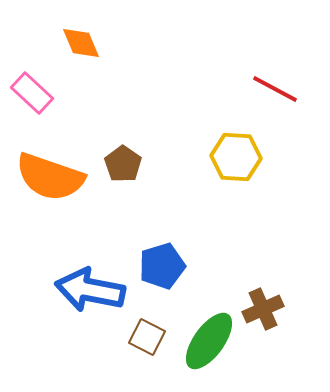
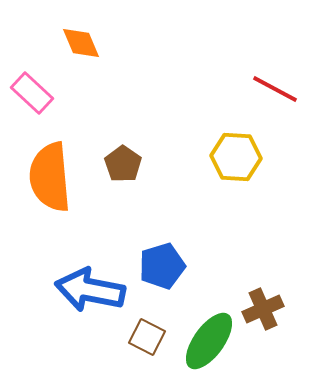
orange semicircle: rotated 66 degrees clockwise
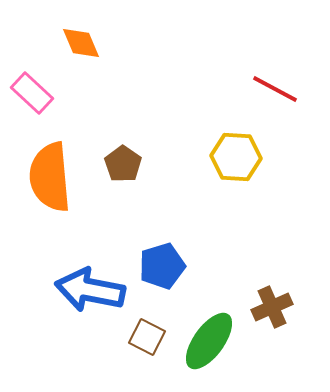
brown cross: moved 9 px right, 2 px up
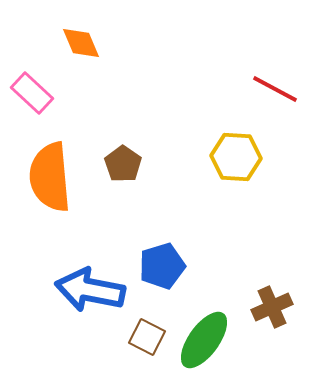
green ellipse: moved 5 px left, 1 px up
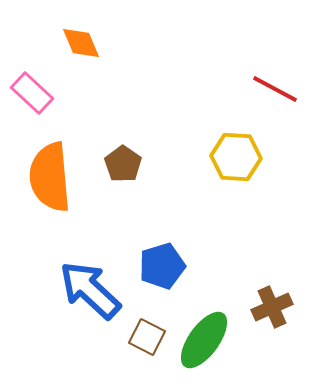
blue arrow: rotated 32 degrees clockwise
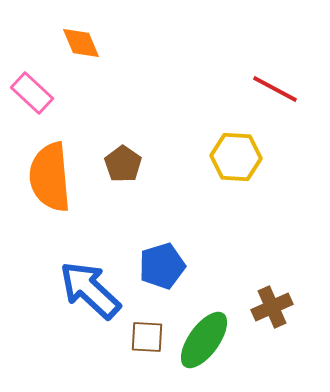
brown square: rotated 24 degrees counterclockwise
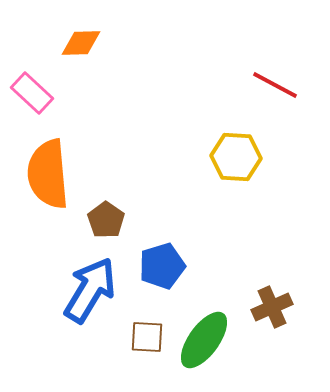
orange diamond: rotated 69 degrees counterclockwise
red line: moved 4 px up
brown pentagon: moved 17 px left, 56 px down
orange semicircle: moved 2 px left, 3 px up
blue arrow: rotated 78 degrees clockwise
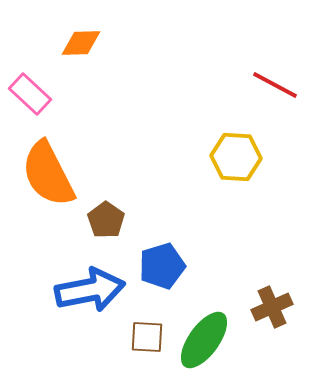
pink rectangle: moved 2 px left, 1 px down
orange semicircle: rotated 22 degrees counterclockwise
blue arrow: rotated 48 degrees clockwise
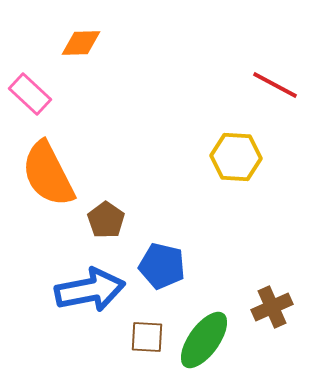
blue pentagon: rotated 30 degrees clockwise
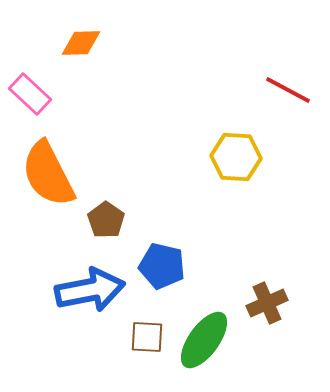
red line: moved 13 px right, 5 px down
brown cross: moved 5 px left, 4 px up
